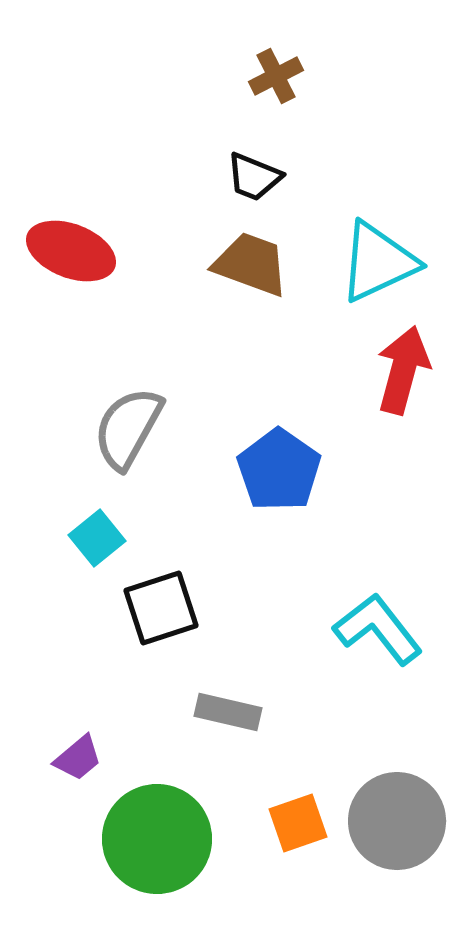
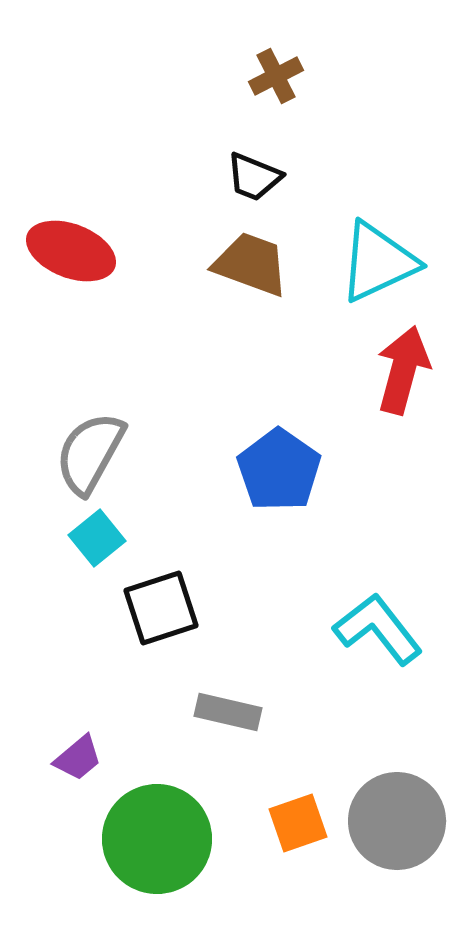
gray semicircle: moved 38 px left, 25 px down
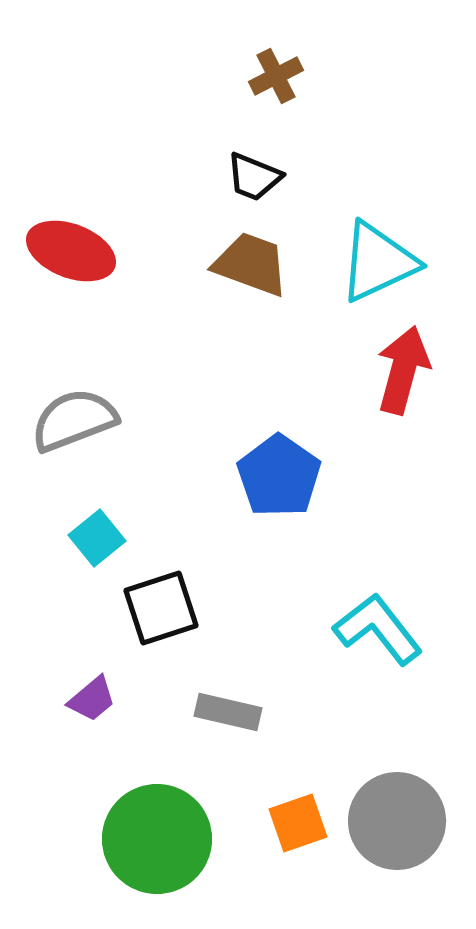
gray semicircle: moved 16 px left, 33 px up; rotated 40 degrees clockwise
blue pentagon: moved 6 px down
purple trapezoid: moved 14 px right, 59 px up
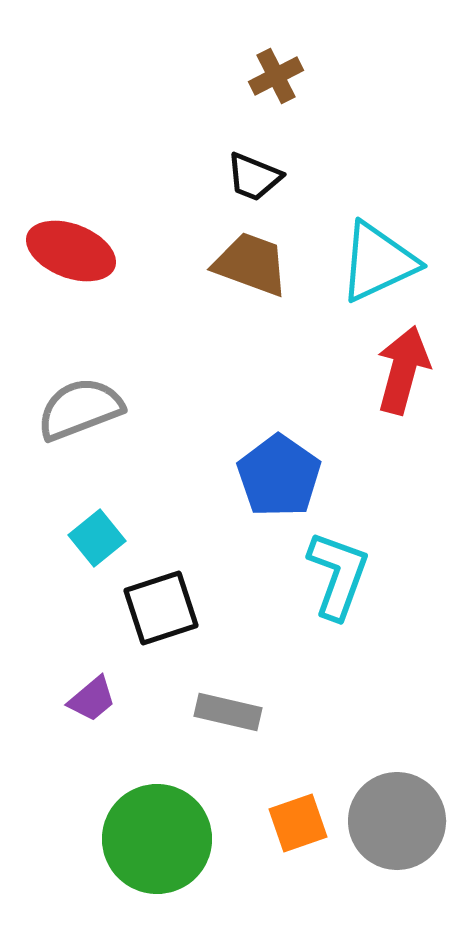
gray semicircle: moved 6 px right, 11 px up
cyan L-shape: moved 40 px left, 54 px up; rotated 58 degrees clockwise
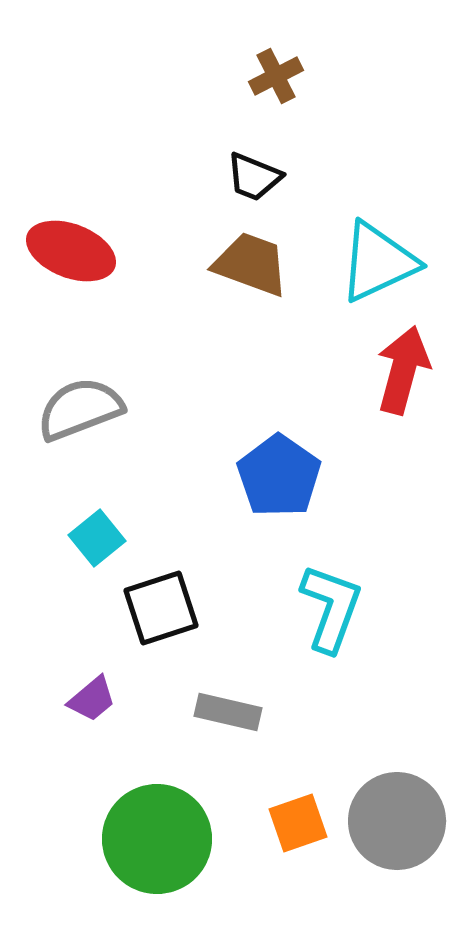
cyan L-shape: moved 7 px left, 33 px down
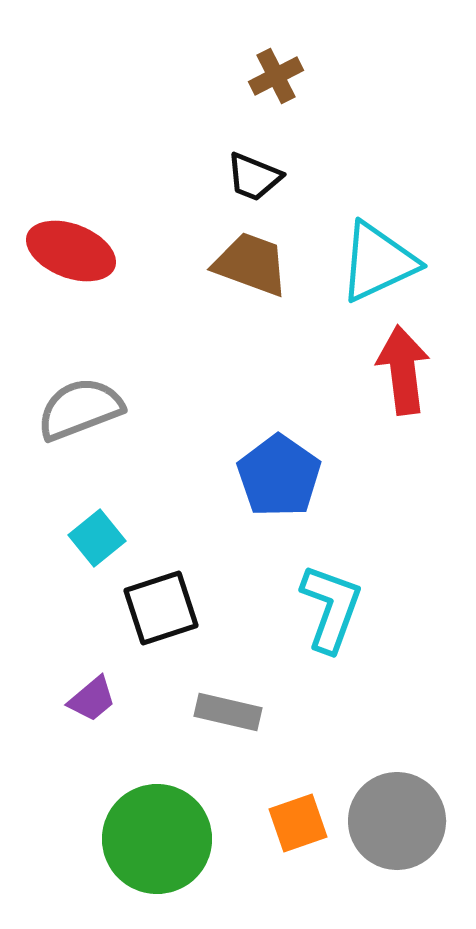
red arrow: rotated 22 degrees counterclockwise
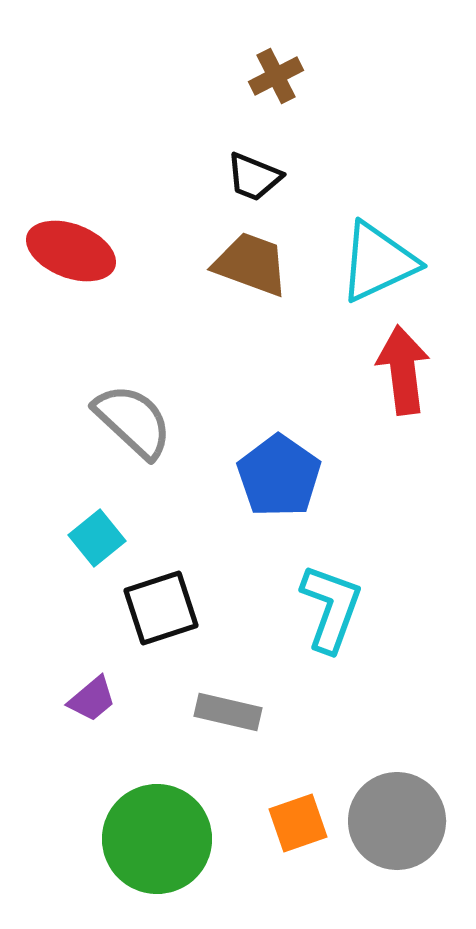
gray semicircle: moved 53 px right, 12 px down; rotated 64 degrees clockwise
